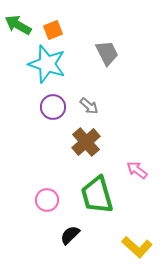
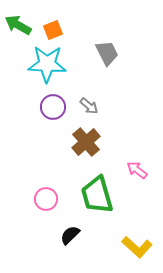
cyan star: rotated 15 degrees counterclockwise
pink circle: moved 1 px left, 1 px up
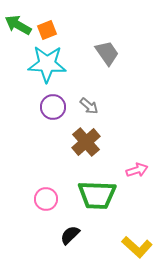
orange square: moved 6 px left
gray trapezoid: rotated 8 degrees counterclockwise
pink arrow: rotated 125 degrees clockwise
green trapezoid: rotated 72 degrees counterclockwise
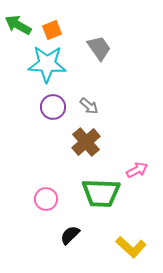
orange square: moved 5 px right
gray trapezoid: moved 8 px left, 5 px up
pink arrow: rotated 10 degrees counterclockwise
green trapezoid: moved 4 px right, 2 px up
yellow L-shape: moved 6 px left
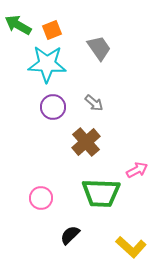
gray arrow: moved 5 px right, 3 px up
pink circle: moved 5 px left, 1 px up
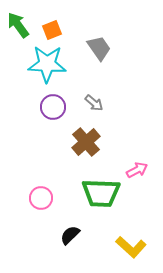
green arrow: rotated 24 degrees clockwise
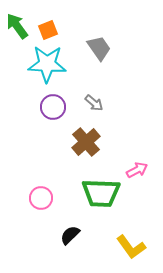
green arrow: moved 1 px left, 1 px down
orange square: moved 4 px left
yellow L-shape: rotated 12 degrees clockwise
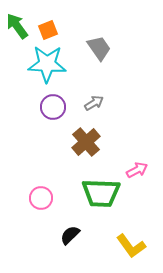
gray arrow: rotated 72 degrees counterclockwise
yellow L-shape: moved 1 px up
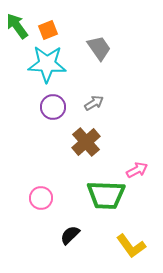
green trapezoid: moved 5 px right, 2 px down
